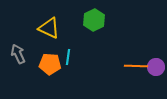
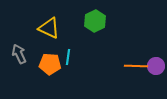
green hexagon: moved 1 px right, 1 px down
gray arrow: moved 1 px right
purple circle: moved 1 px up
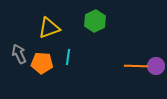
yellow triangle: rotated 45 degrees counterclockwise
orange pentagon: moved 8 px left, 1 px up
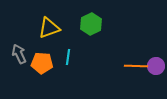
green hexagon: moved 4 px left, 3 px down
